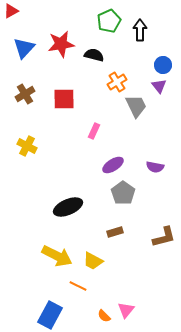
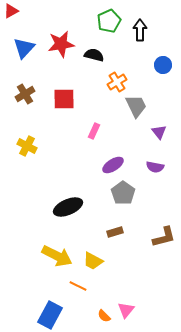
purple triangle: moved 46 px down
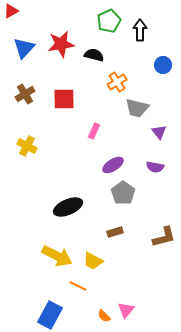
gray trapezoid: moved 1 px right, 2 px down; rotated 130 degrees clockwise
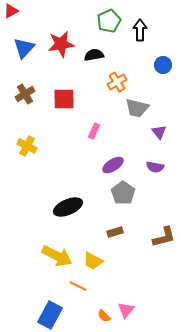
black semicircle: rotated 24 degrees counterclockwise
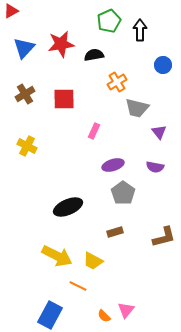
purple ellipse: rotated 15 degrees clockwise
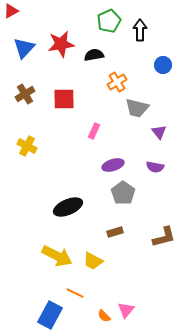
orange line: moved 3 px left, 7 px down
